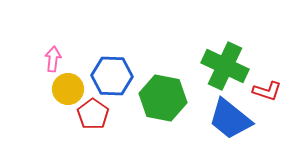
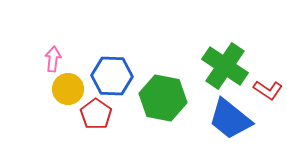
green cross: rotated 9 degrees clockwise
red L-shape: moved 1 px right, 1 px up; rotated 16 degrees clockwise
red pentagon: moved 3 px right
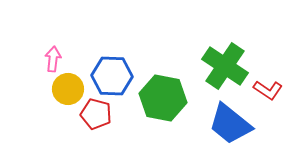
red pentagon: rotated 20 degrees counterclockwise
blue trapezoid: moved 5 px down
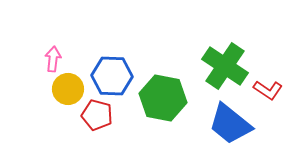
red pentagon: moved 1 px right, 1 px down
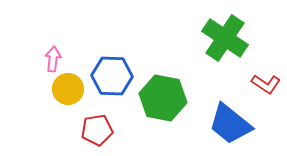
green cross: moved 28 px up
red L-shape: moved 2 px left, 6 px up
red pentagon: moved 15 px down; rotated 24 degrees counterclockwise
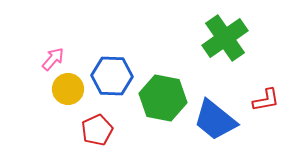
green cross: rotated 21 degrees clockwise
pink arrow: rotated 35 degrees clockwise
red L-shape: moved 16 px down; rotated 44 degrees counterclockwise
blue trapezoid: moved 15 px left, 4 px up
red pentagon: rotated 16 degrees counterclockwise
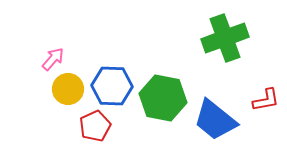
green cross: rotated 15 degrees clockwise
blue hexagon: moved 10 px down
red pentagon: moved 2 px left, 4 px up
